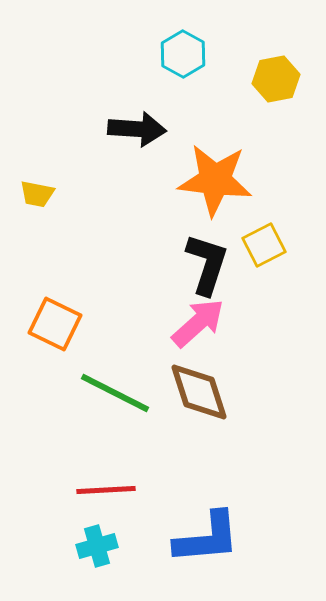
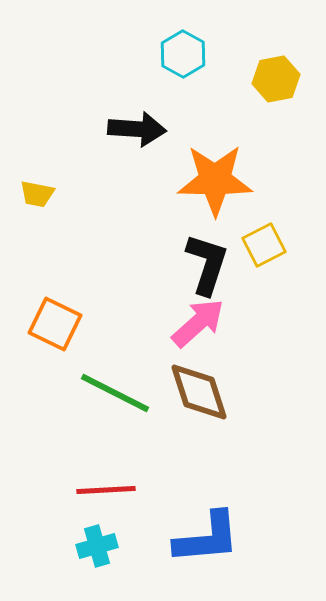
orange star: rotated 6 degrees counterclockwise
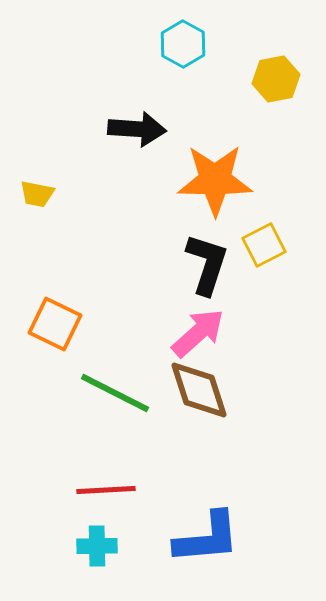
cyan hexagon: moved 10 px up
pink arrow: moved 10 px down
brown diamond: moved 2 px up
cyan cross: rotated 15 degrees clockwise
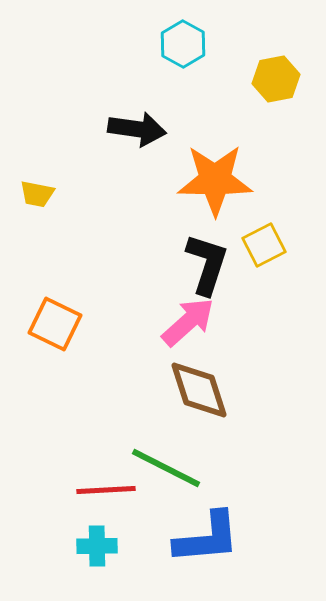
black arrow: rotated 4 degrees clockwise
pink arrow: moved 10 px left, 11 px up
green line: moved 51 px right, 75 px down
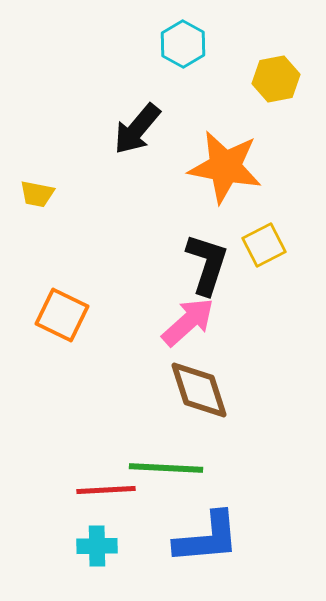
black arrow: rotated 122 degrees clockwise
orange star: moved 10 px right, 13 px up; rotated 10 degrees clockwise
orange square: moved 7 px right, 9 px up
green line: rotated 24 degrees counterclockwise
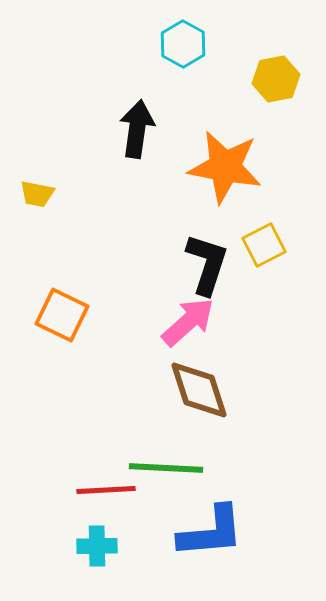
black arrow: rotated 148 degrees clockwise
blue L-shape: moved 4 px right, 6 px up
